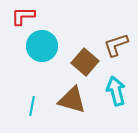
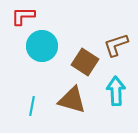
brown square: rotated 8 degrees counterclockwise
cyan arrow: rotated 12 degrees clockwise
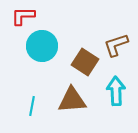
brown triangle: rotated 20 degrees counterclockwise
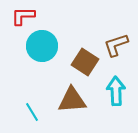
cyan line: moved 6 px down; rotated 42 degrees counterclockwise
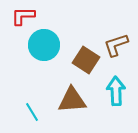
cyan circle: moved 2 px right, 1 px up
brown square: moved 1 px right, 2 px up
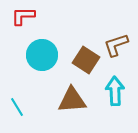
cyan circle: moved 2 px left, 10 px down
cyan arrow: moved 1 px left
cyan line: moved 15 px left, 5 px up
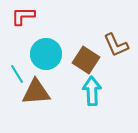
brown L-shape: rotated 96 degrees counterclockwise
cyan circle: moved 4 px right, 1 px up
cyan arrow: moved 23 px left
brown triangle: moved 36 px left, 8 px up
cyan line: moved 33 px up
